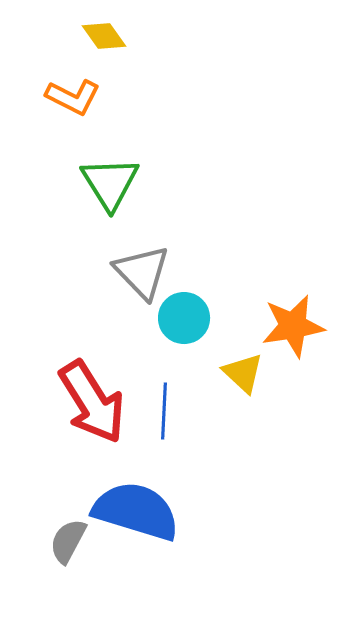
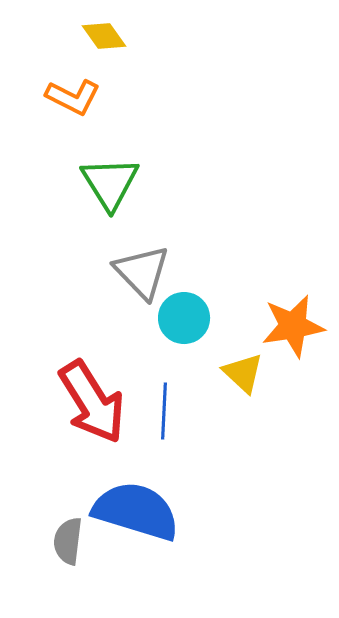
gray semicircle: rotated 21 degrees counterclockwise
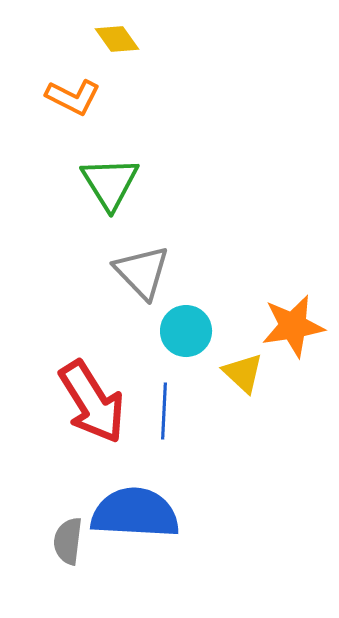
yellow diamond: moved 13 px right, 3 px down
cyan circle: moved 2 px right, 13 px down
blue semicircle: moved 1 px left, 2 px down; rotated 14 degrees counterclockwise
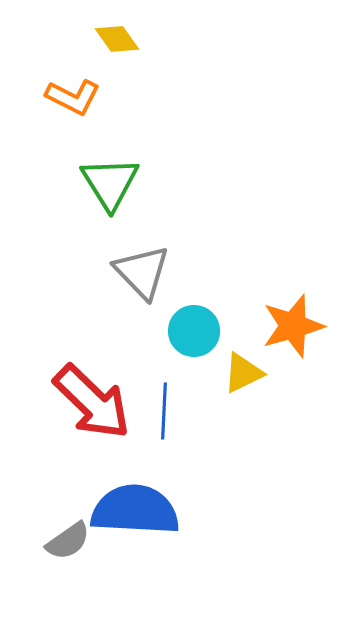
orange star: rotated 6 degrees counterclockwise
cyan circle: moved 8 px right
yellow triangle: rotated 51 degrees clockwise
red arrow: rotated 14 degrees counterclockwise
blue semicircle: moved 3 px up
gray semicircle: rotated 132 degrees counterclockwise
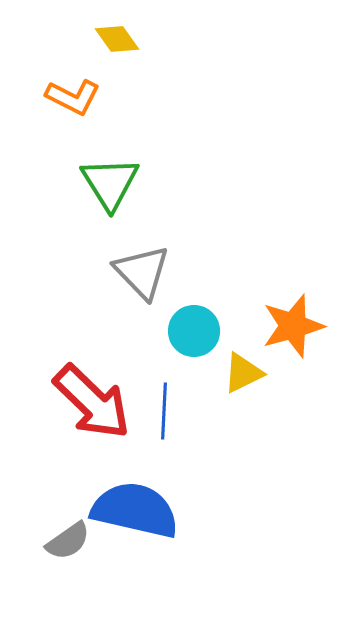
blue semicircle: rotated 10 degrees clockwise
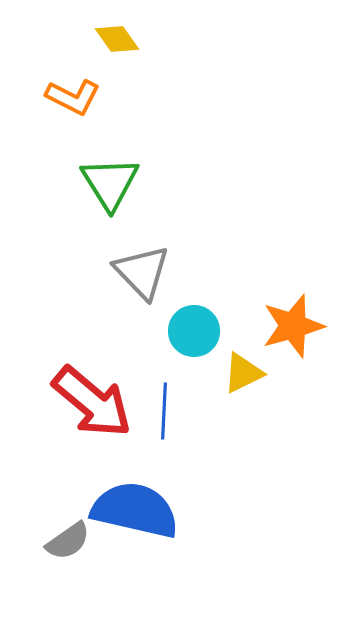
red arrow: rotated 4 degrees counterclockwise
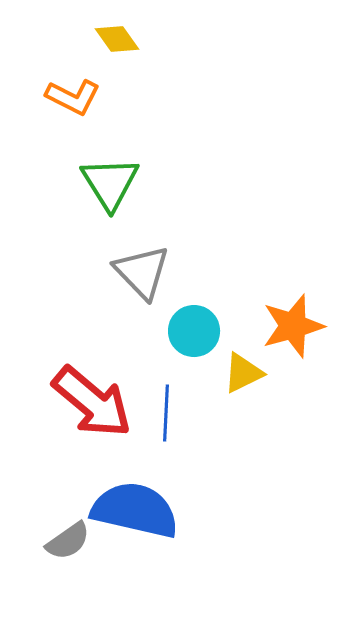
blue line: moved 2 px right, 2 px down
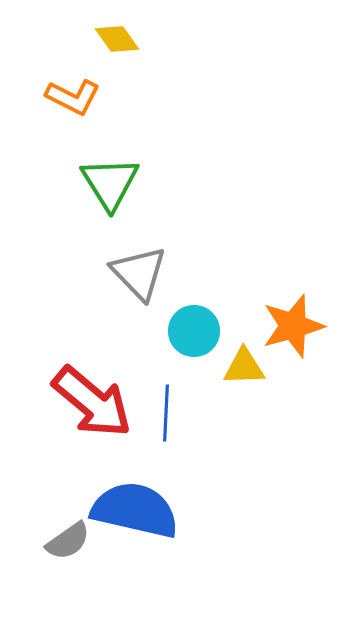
gray triangle: moved 3 px left, 1 px down
yellow triangle: moved 1 px right, 6 px up; rotated 24 degrees clockwise
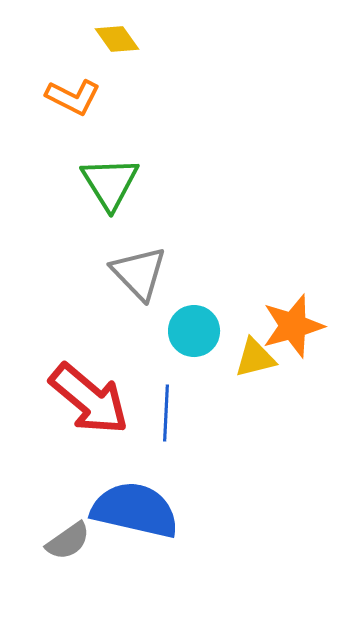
yellow triangle: moved 11 px right, 9 px up; rotated 12 degrees counterclockwise
red arrow: moved 3 px left, 3 px up
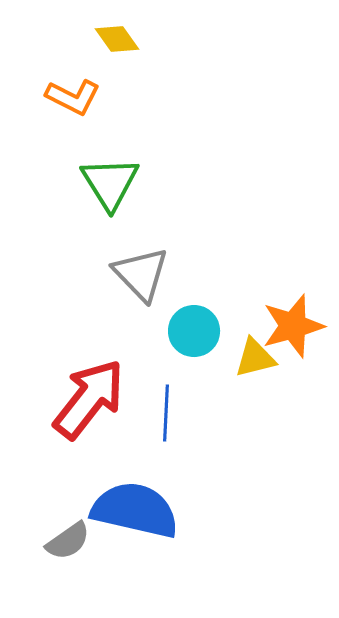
gray triangle: moved 2 px right, 1 px down
red arrow: rotated 92 degrees counterclockwise
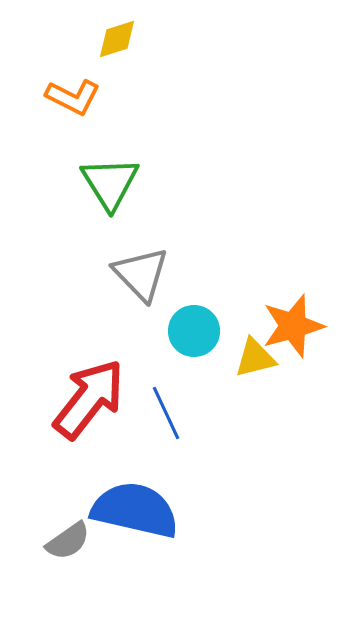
yellow diamond: rotated 72 degrees counterclockwise
blue line: rotated 28 degrees counterclockwise
